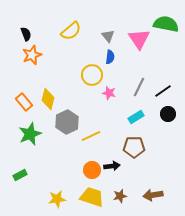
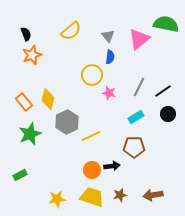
pink triangle: rotated 25 degrees clockwise
brown star: moved 1 px up
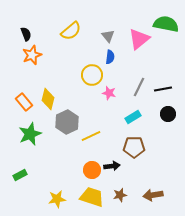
black line: moved 2 px up; rotated 24 degrees clockwise
cyan rectangle: moved 3 px left
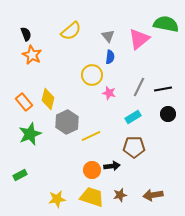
orange star: rotated 24 degrees counterclockwise
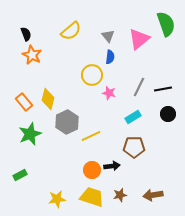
green semicircle: rotated 60 degrees clockwise
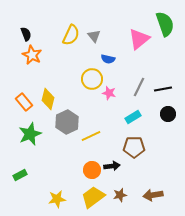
green semicircle: moved 1 px left
yellow semicircle: moved 4 px down; rotated 25 degrees counterclockwise
gray triangle: moved 14 px left
blue semicircle: moved 2 px left, 2 px down; rotated 96 degrees clockwise
yellow circle: moved 4 px down
yellow trapezoid: moved 1 px right; rotated 55 degrees counterclockwise
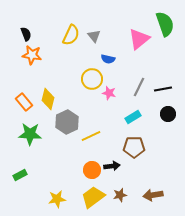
orange star: rotated 18 degrees counterclockwise
green star: rotated 25 degrees clockwise
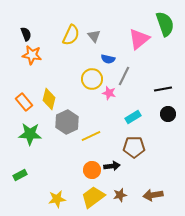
gray line: moved 15 px left, 11 px up
yellow diamond: moved 1 px right
